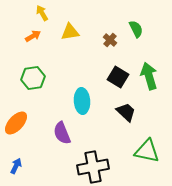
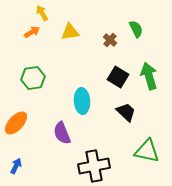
orange arrow: moved 1 px left, 4 px up
black cross: moved 1 px right, 1 px up
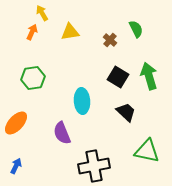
orange arrow: rotated 35 degrees counterclockwise
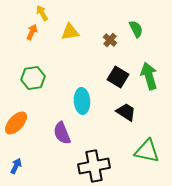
black trapezoid: rotated 10 degrees counterclockwise
